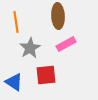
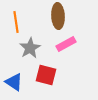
red square: rotated 20 degrees clockwise
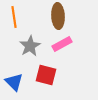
orange line: moved 2 px left, 5 px up
pink rectangle: moved 4 px left
gray star: moved 2 px up
blue triangle: rotated 12 degrees clockwise
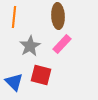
orange line: rotated 15 degrees clockwise
pink rectangle: rotated 18 degrees counterclockwise
red square: moved 5 px left
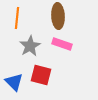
orange line: moved 3 px right, 1 px down
pink rectangle: rotated 66 degrees clockwise
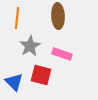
pink rectangle: moved 10 px down
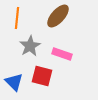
brown ellipse: rotated 45 degrees clockwise
red square: moved 1 px right, 1 px down
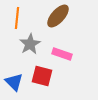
gray star: moved 2 px up
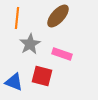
blue triangle: rotated 24 degrees counterclockwise
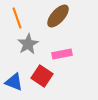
orange line: rotated 25 degrees counterclockwise
gray star: moved 2 px left
pink rectangle: rotated 30 degrees counterclockwise
red square: rotated 20 degrees clockwise
